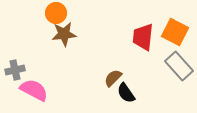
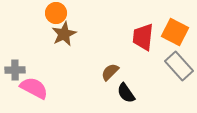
brown star: rotated 20 degrees counterclockwise
gray cross: rotated 12 degrees clockwise
brown semicircle: moved 3 px left, 6 px up
pink semicircle: moved 2 px up
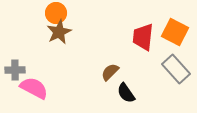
brown star: moved 5 px left, 2 px up
gray rectangle: moved 3 px left, 3 px down
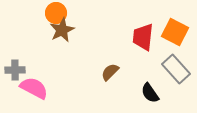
brown star: moved 3 px right, 2 px up
black semicircle: moved 24 px right
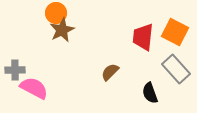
black semicircle: rotated 15 degrees clockwise
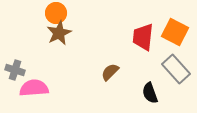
brown star: moved 3 px left, 3 px down
gray cross: rotated 18 degrees clockwise
pink semicircle: rotated 32 degrees counterclockwise
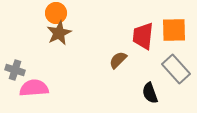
orange square: moved 1 px left, 2 px up; rotated 28 degrees counterclockwise
red trapezoid: moved 1 px up
brown semicircle: moved 8 px right, 12 px up
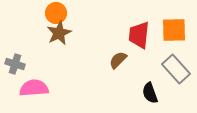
red trapezoid: moved 4 px left, 1 px up
gray cross: moved 6 px up
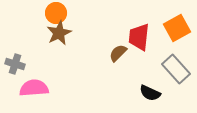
orange square: moved 3 px right, 2 px up; rotated 28 degrees counterclockwise
red trapezoid: moved 2 px down
brown semicircle: moved 7 px up
black semicircle: rotated 45 degrees counterclockwise
